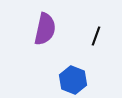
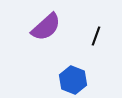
purple semicircle: moved 1 px right, 2 px up; rotated 36 degrees clockwise
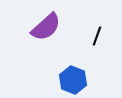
black line: moved 1 px right
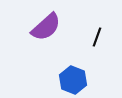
black line: moved 1 px down
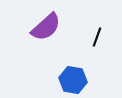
blue hexagon: rotated 12 degrees counterclockwise
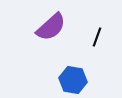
purple semicircle: moved 5 px right
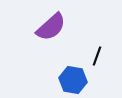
black line: moved 19 px down
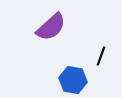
black line: moved 4 px right
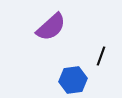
blue hexagon: rotated 16 degrees counterclockwise
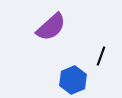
blue hexagon: rotated 16 degrees counterclockwise
